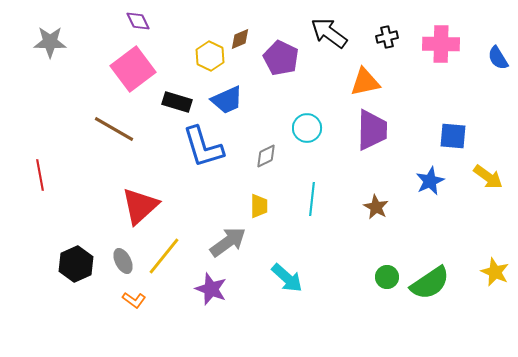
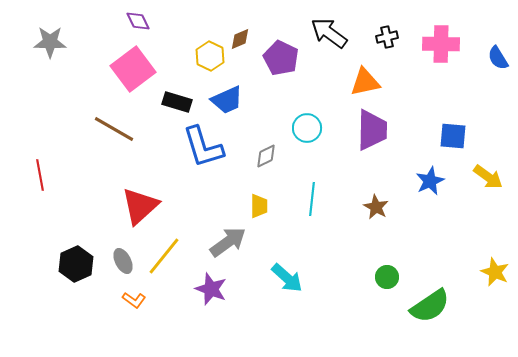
green semicircle: moved 23 px down
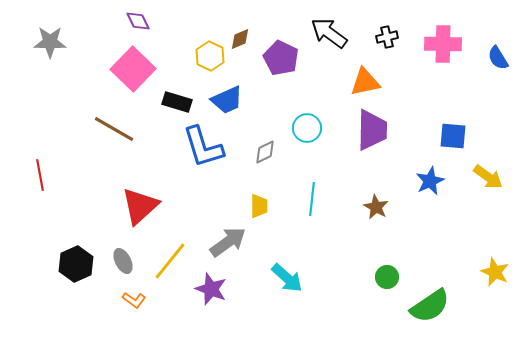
pink cross: moved 2 px right
pink square: rotated 9 degrees counterclockwise
gray diamond: moved 1 px left, 4 px up
yellow line: moved 6 px right, 5 px down
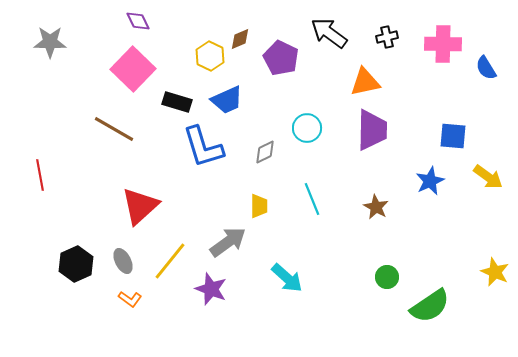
blue semicircle: moved 12 px left, 10 px down
cyan line: rotated 28 degrees counterclockwise
orange L-shape: moved 4 px left, 1 px up
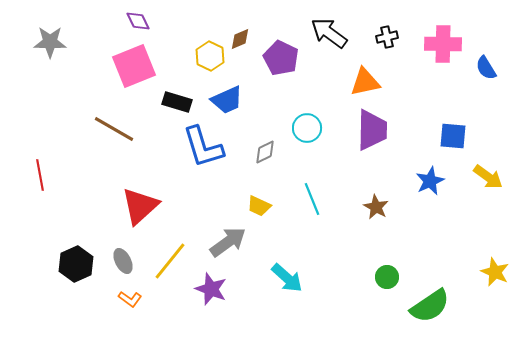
pink square: moved 1 px right, 3 px up; rotated 24 degrees clockwise
yellow trapezoid: rotated 115 degrees clockwise
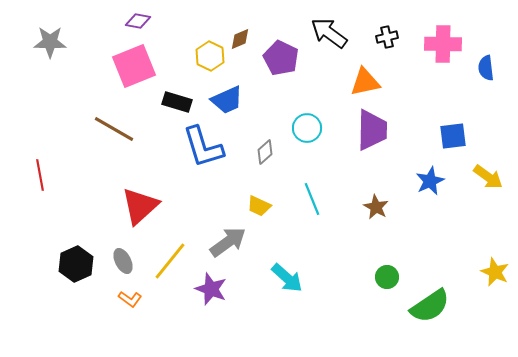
purple diamond: rotated 55 degrees counterclockwise
blue semicircle: rotated 25 degrees clockwise
blue square: rotated 12 degrees counterclockwise
gray diamond: rotated 15 degrees counterclockwise
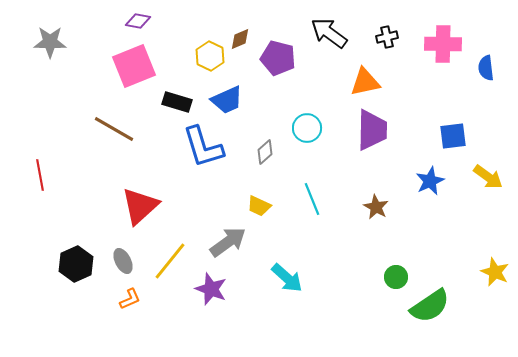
purple pentagon: moved 3 px left; rotated 12 degrees counterclockwise
green circle: moved 9 px right
orange L-shape: rotated 60 degrees counterclockwise
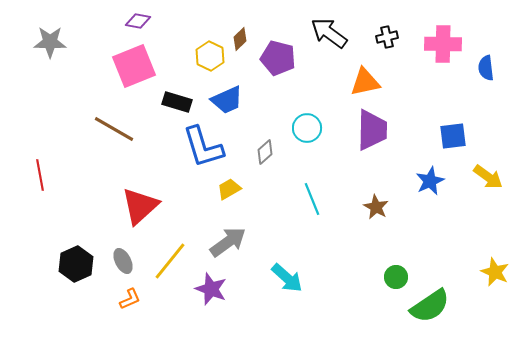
brown diamond: rotated 20 degrees counterclockwise
yellow trapezoid: moved 30 px left, 17 px up; rotated 125 degrees clockwise
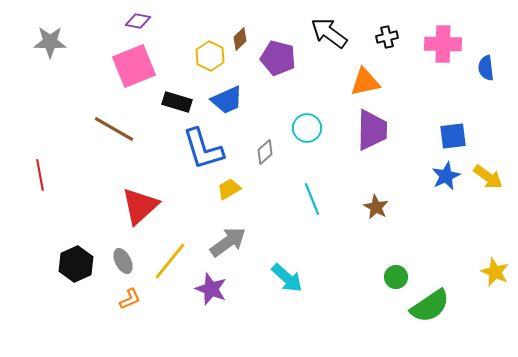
blue L-shape: moved 2 px down
blue star: moved 16 px right, 5 px up
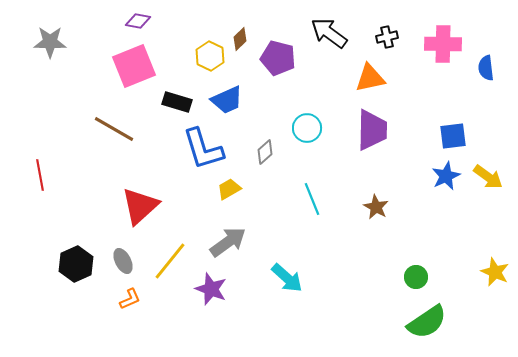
orange triangle: moved 5 px right, 4 px up
green circle: moved 20 px right
green semicircle: moved 3 px left, 16 px down
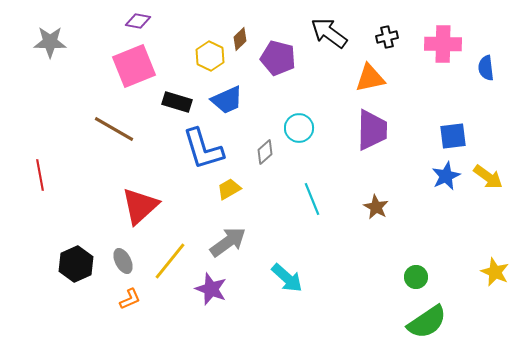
cyan circle: moved 8 px left
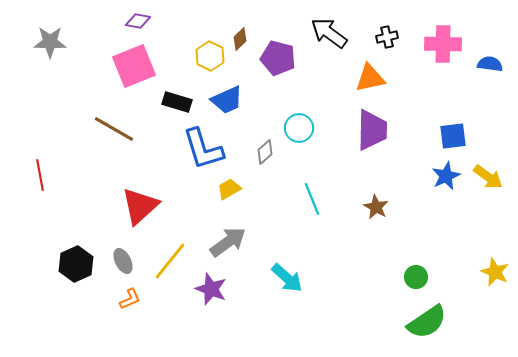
blue semicircle: moved 4 px right, 4 px up; rotated 105 degrees clockwise
